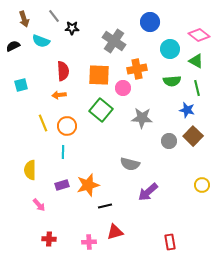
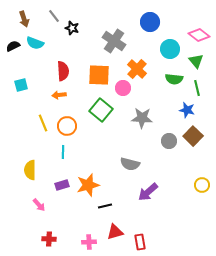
black star: rotated 16 degrees clockwise
cyan semicircle: moved 6 px left, 2 px down
green triangle: rotated 21 degrees clockwise
orange cross: rotated 36 degrees counterclockwise
green semicircle: moved 2 px right, 2 px up; rotated 12 degrees clockwise
red rectangle: moved 30 px left
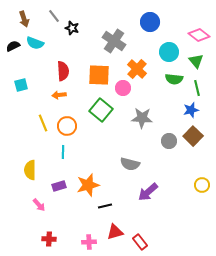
cyan circle: moved 1 px left, 3 px down
blue star: moved 4 px right; rotated 28 degrees counterclockwise
purple rectangle: moved 3 px left, 1 px down
red rectangle: rotated 28 degrees counterclockwise
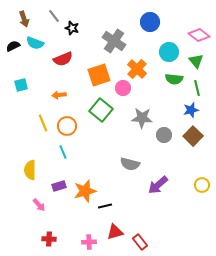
red semicircle: moved 12 px up; rotated 72 degrees clockwise
orange square: rotated 20 degrees counterclockwise
gray circle: moved 5 px left, 6 px up
cyan line: rotated 24 degrees counterclockwise
orange star: moved 3 px left, 6 px down
purple arrow: moved 10 px right, 7 px up
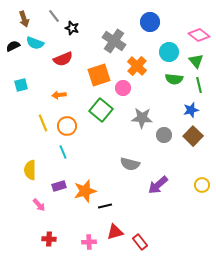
orange cross: moved 3 px up
green line: moved 2 px right, 3 px up
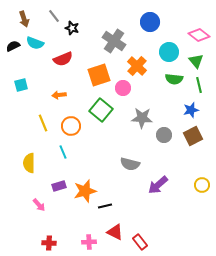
orange circle: moved 4 px right
brown square: rotated 18 degrees clockwise
yellow semicircle: moved 1 px left, 7 px up
red triangle: rotated 42 degrees clockwise
red cross: moved 4 px down
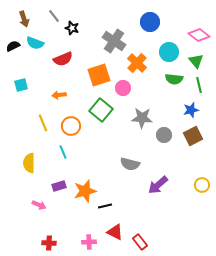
orange cross: moved 3 px up
pink arrow: rotated 24 degrees counterclockwise
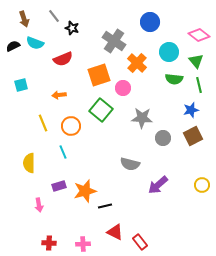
gray circle: moved 1 px left, 3 px down
pink arrow: rotated 56 degrees clockwise
pink cross: moved 6 px left, 2 px down
